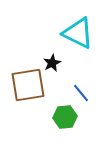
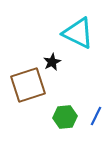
black star: moved 1 px up
brown square: rotated 9 degrees counterclockwise
blue line: moved 15 px right, 23 px down; rotated 66 degrees clockwise
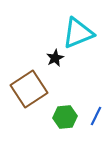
cyan triangle: rotated 48 degrees counterclockwise
black star: moved 3 px right, 4 px up
brown square: moved 1 px right, 4 px down; rotated 15 degrees counterclockwise
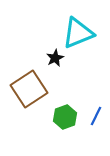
green hexagon: rotated 15 degrees counterclockwise
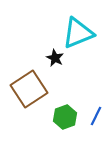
black star: rotated 18 degrees counterclockwise
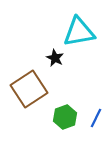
cyan triangle: moved 1 px right, 1 px up; rotated 12 degrees clockwise
blue line: moved 2 px down
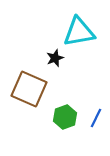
black star: rotated 24 degrees clockwise
brown square: rotated 33 degrees counterclockwise
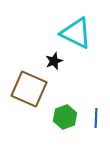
cyan triangle: moved 3 px left, 1 px down; rotated 36 degrees clockwise
black star: moved 1 px left, 3 px down
blue line: rotated 24 degrees counterclockwise
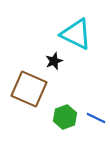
cyan triangle: moved 1 px down
blue line: rotated 66 degrees counterclockwise
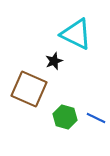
green hexagon: rotated 25 degrees counterclockwise
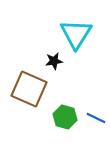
cyan triangle: rotated 36 degrees clockwise
black star: rotated 12 degrees clockwise
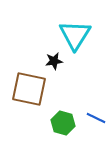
cyan triangle: moved 1 px left, 1 px down
brown square: rotated 12 degrees counterclockwise
green hexagon: moved 2 px left, 6 px down
